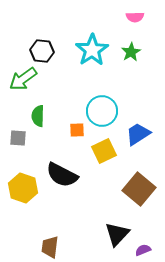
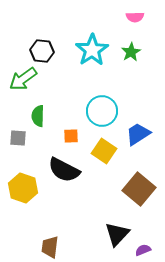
orange square: moved 6 px left, 6 px down
yellow square: rotated 30 degrees counterclockwise
black semicircle: moved 2 px right, 5 px up
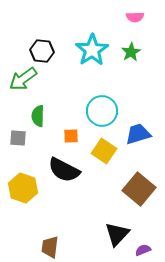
blue trapezoid: rotated 16 degrees clockwise
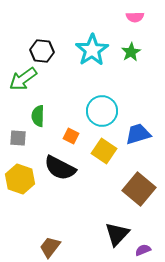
orange square: rotated 28 degrees clockwise
black semicircle: moved 4 px left, 2 px up
yellow hexagon: moved 3 px left, 9 px up
brown trapezoid: rotated 30 degrees clockwise
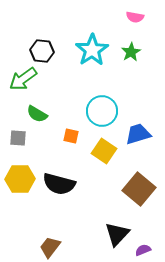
pink semicircle: rotated 12 degrees clockwise
green semicircle: moved 1 px left, 2 px up; rotated 60 degrees counterclockwise
orange square: rotated 14 degrees counterclockwise
black semicircle: moved 1 px left, 16 px down; rotated 12 degrees counterclockwise
yellow hexagon: rotated 20 degrees counterclockwise
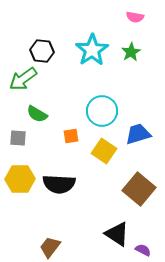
orange square: rotated 21 degrees counterclockwise
black semicircle: rotated 12 degrees counterclockwise
black triangle: rotated 40 degrees counterclockwise
purple semicircle: rotated 49 degrees clockwise
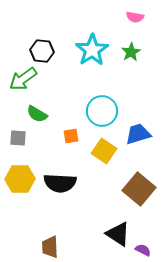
black semicircle: moved 1 px right, 1 px up
black triangle: moved 1 px right
brown trapezoid: rotated 40 degrees counterclockwise
